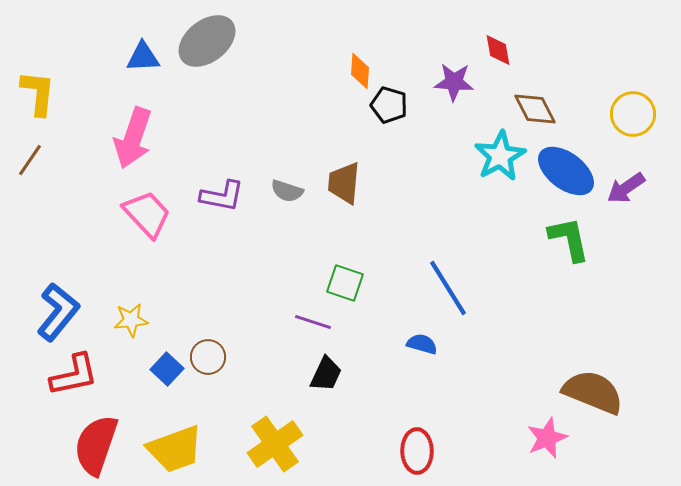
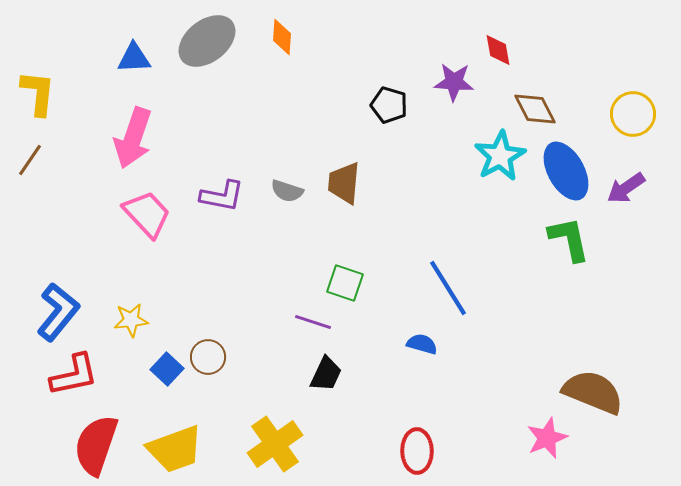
blue triangle: moved 9 px left, 1 px down
orange diamond: moved 78 px left, 34 px up
blue ellipse: rotated 24 degrees clockwise
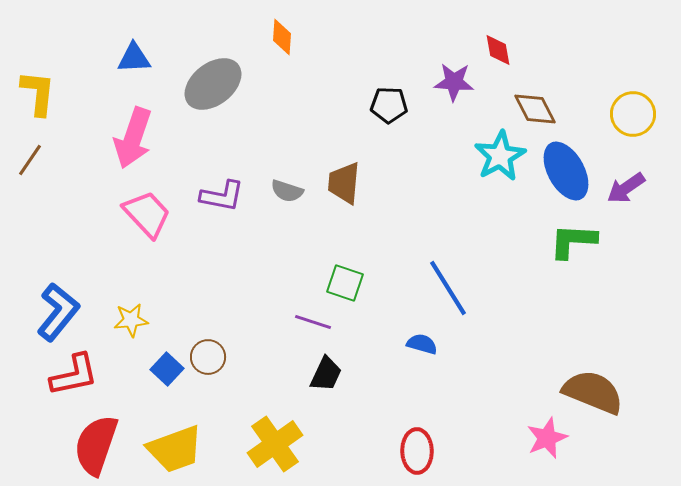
gray ellipse: moved 6 px right, 43 px down
black pentagon: rotated 15 degrees counterclockwise
green L-shape: moved 4 px right, 2 px down; rotated 75 degrees counterclockwise
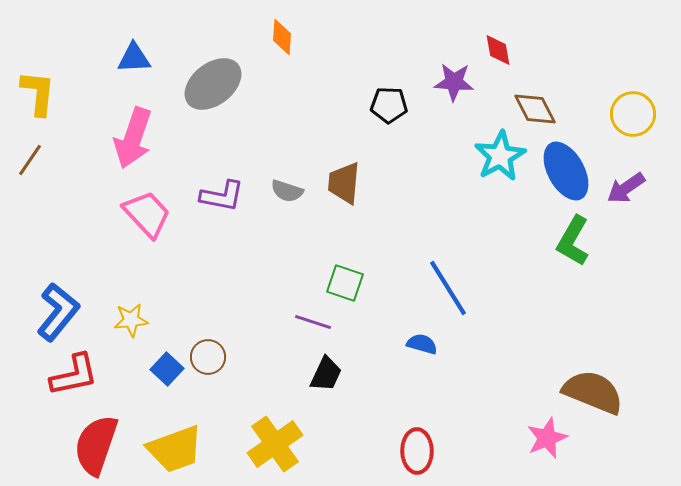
green L-shape: rotated 63 degrees counterclockwise
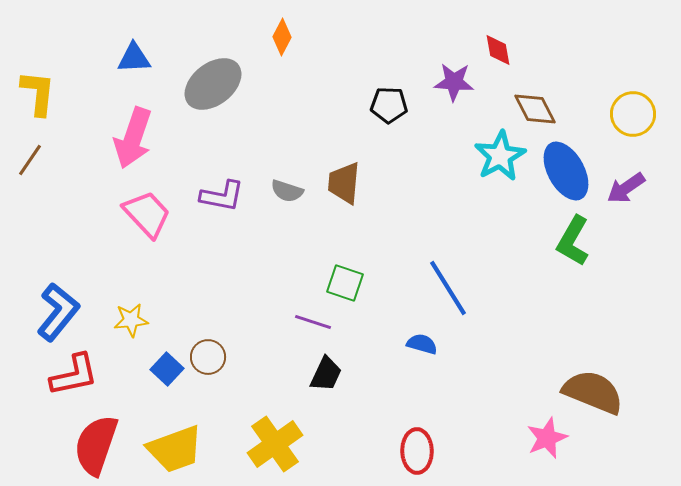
orange diamond: rotated 24 degrees clockwise
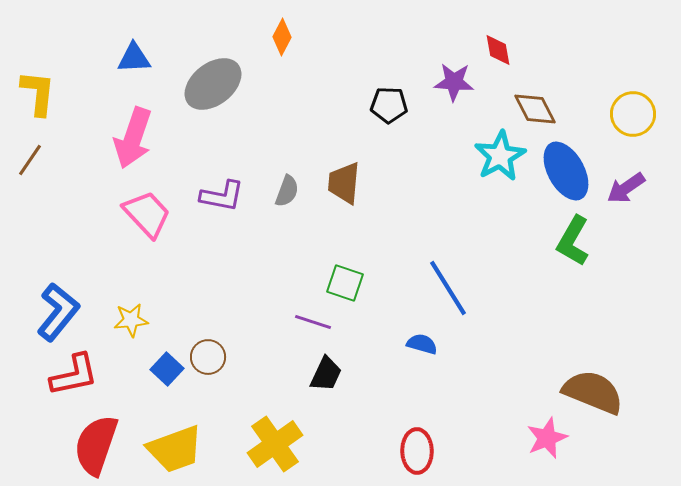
gray semicircle: rotated 88 degrees counterclockwise
